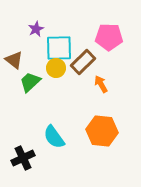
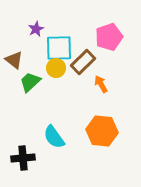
pink pentagon: rotated 20 degrees counterclockwise
black cross: rotated 20 degrees clockwise
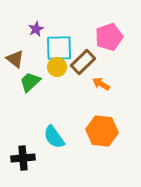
brown triangle: moved 1 px right, 1 px up
yellow circle: moved 1 px right, 1 px up
orange arrow: rotated 30 degrees counterclockwise
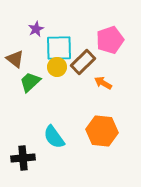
pink pentagon: moved 1 px right, 3 px down
orange arrow: moved 2 px right, 1 px up
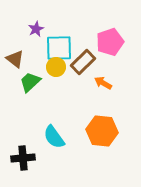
pink pentagon: moved 2 px down
yellow circle: moved 1 px left
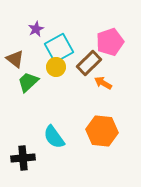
cyan square: rotated 28 degrees counterclockwise
brown rectangle: moved 6 px right, 1 px down
green trapezoid: moved 2 px left
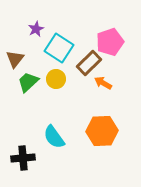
cyan square: rotated 28 degrees counterclockwise
brown triangle: rotated 30 degrees clockwise
yellow circle: moved 12 px down
orange hexagon: rotated 8 degrees counterclockwise
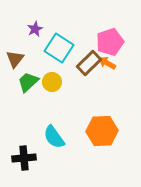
purple star: moved 1 px left
yellow circle: moved 4 px left, 3 px down
orange arrow: moved 4 px right, 20 px up
black cross: moved 1 px right
